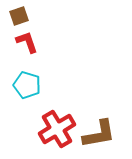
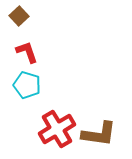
brown square: rotated 24 degrees counterclockwise
red L-shape: moved 10 px down
brown L-shape: rotated 18 degrees clockwise
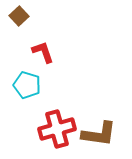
red L-shape: moved 16 px right
red cross: rotated 15 degrees clockwise
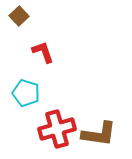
cyan pentagon: moved 1 px left, 8 px down
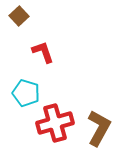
red cross: moved 2 px left, 6 px up
brown L-shape: moved 6 px up; rotated 69 degrees counterclockwise
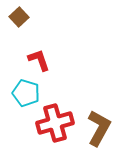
brown square: moved 1 px down
red L-shape: moved 4 px left, 8 px down
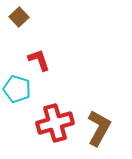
cyan pentagon: moved 9 px left, 4 px up
